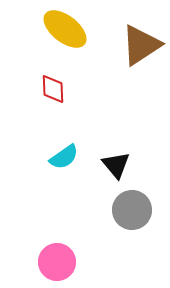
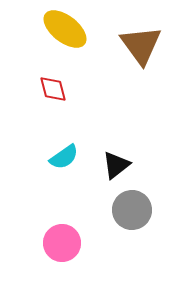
brown triangle: rotated 33 degrees counterclockwise
red diamond: rotated 12 degrees counterclockwise
black triangle: rotated 32 degrees clockwise
pink circle: moved 5 px right, 19 px up
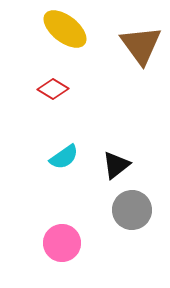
red diamond: rotated 44 degrees counterclockwise
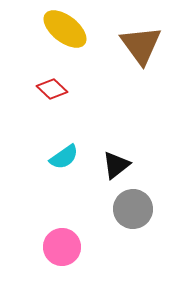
red diamond: moved 1 px left; rotated 12 degrees clockwise
gray circle: moved 1 px right, 1 px up
pink circle: moved 4 px down
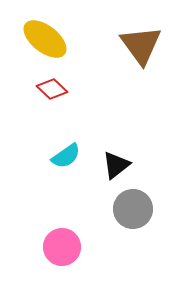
yellow ellipse: moved 20 px left, 10 px down
cyan semicircle: moved 2 px right, 1 px up
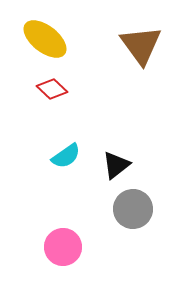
pink circle: moved 1 px right
